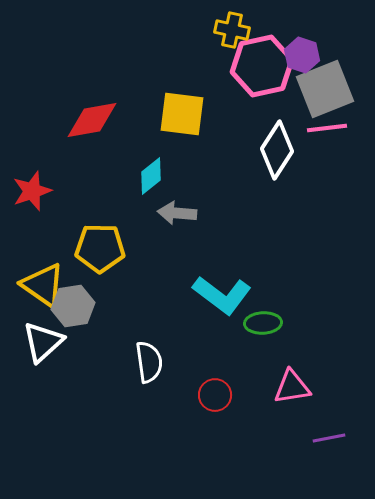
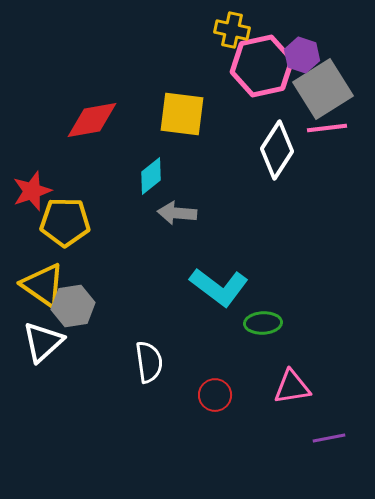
gray square: moved 2 px left; rotated 10 degrees counterclockwise
yellow pentagon: moved 35 px left, 26 px up
cyan L-shape: moved 3 px left, 8 px up
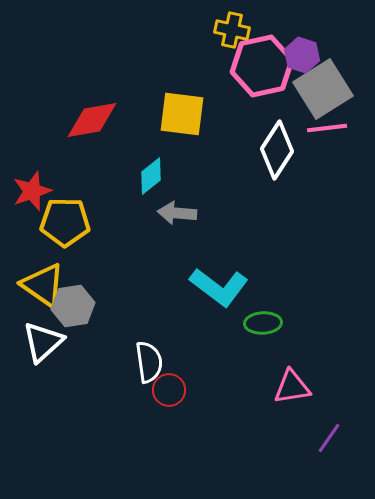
red circle: moved 46 px left, 5 px up
purple line: rotated 44 degrees counterclockwise
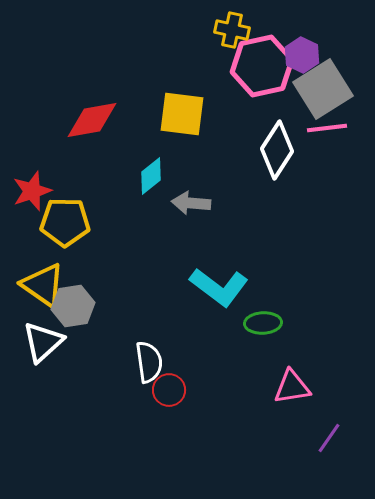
purple hexagon: rotated 8 degrees clockwise
gray arrow: moved 14 px right, 10 px up
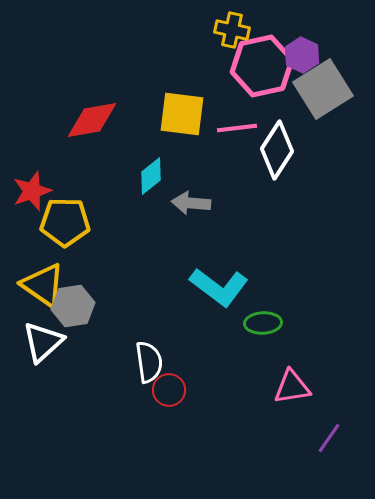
pink line: moved 90 px left
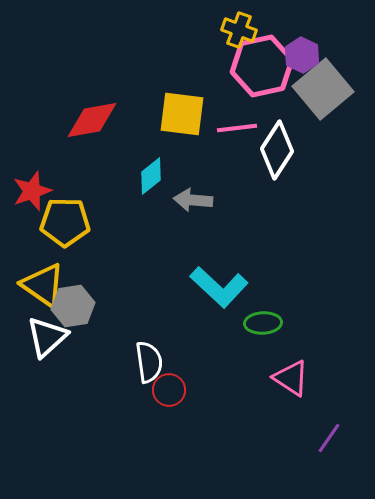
yellow cross: moved 7 px right; rotated 8 degrees clockwise
gray square: rotated 8 degrees counterclockwise
gray arrow: moved 2 px right, 3 px up
cyan L-shape: rotated 6 degrees clockwise
white triangle: moved 4 px right, 5 px up
pink triangle: moved 1 px left, 9 px up; rotated 42 degrees clockwise
